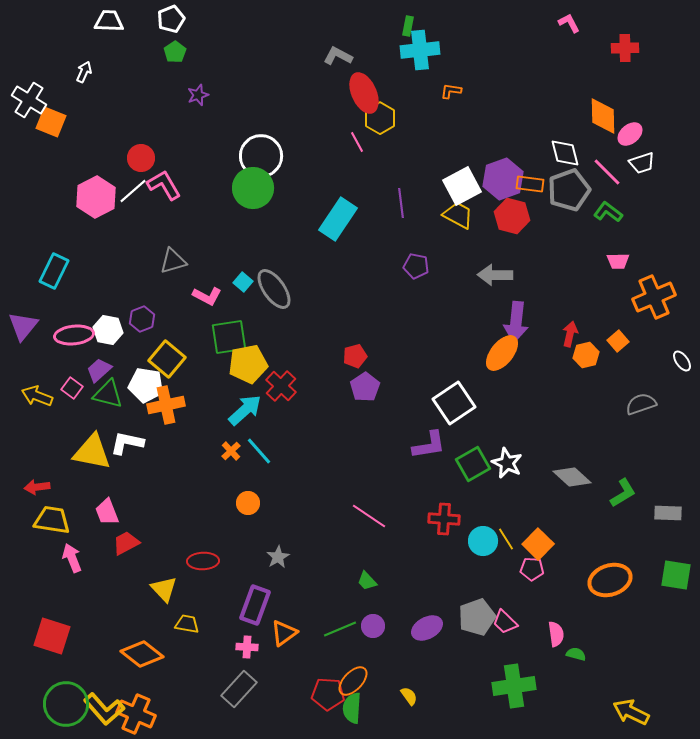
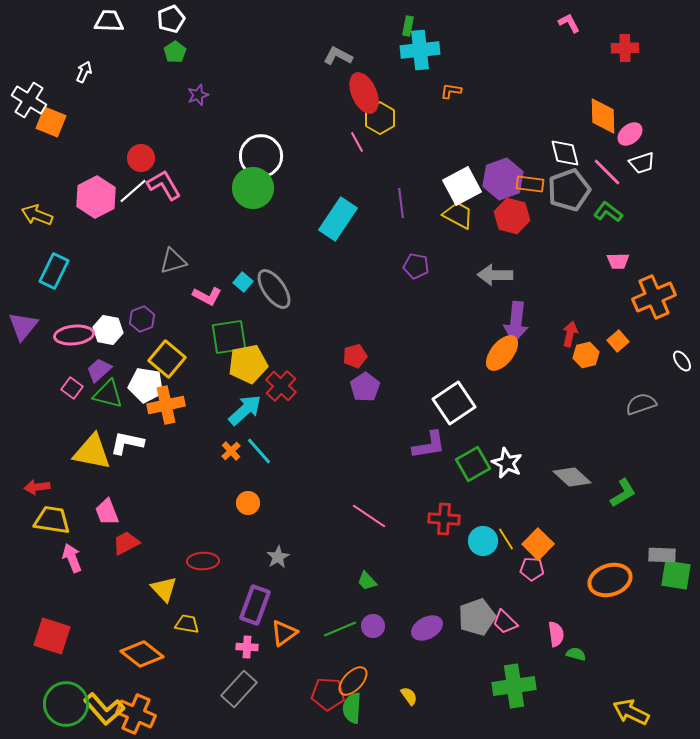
yellow arrow at (37, 396): moved 181 px up
gray rectangle at (668, 513): moved 6 px left, 42 px down
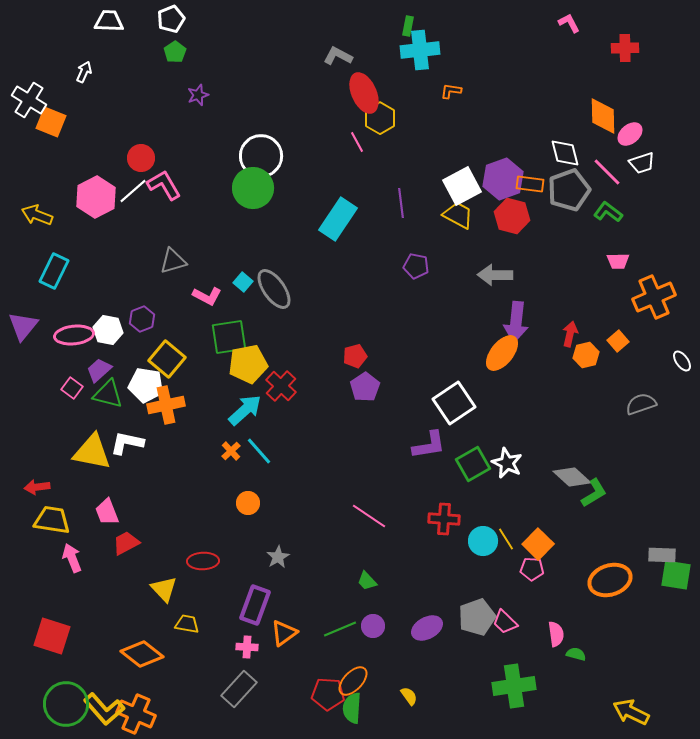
green L-shape at (623, 493): moved 29 px left
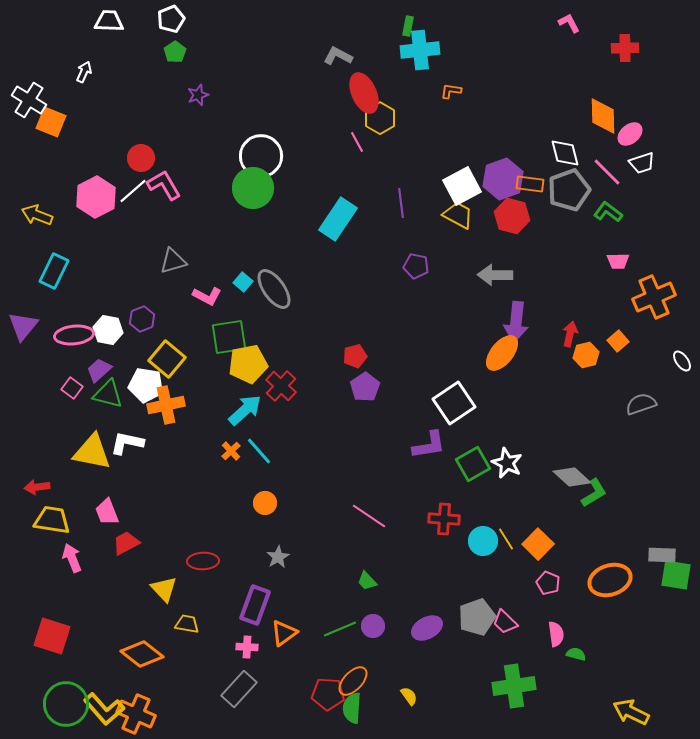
orange circle at (248, 503): moved 17 px right
pink pentagon at (532, 569): moved 16 px right, 14 px down; rotated 20 degrees clockwise
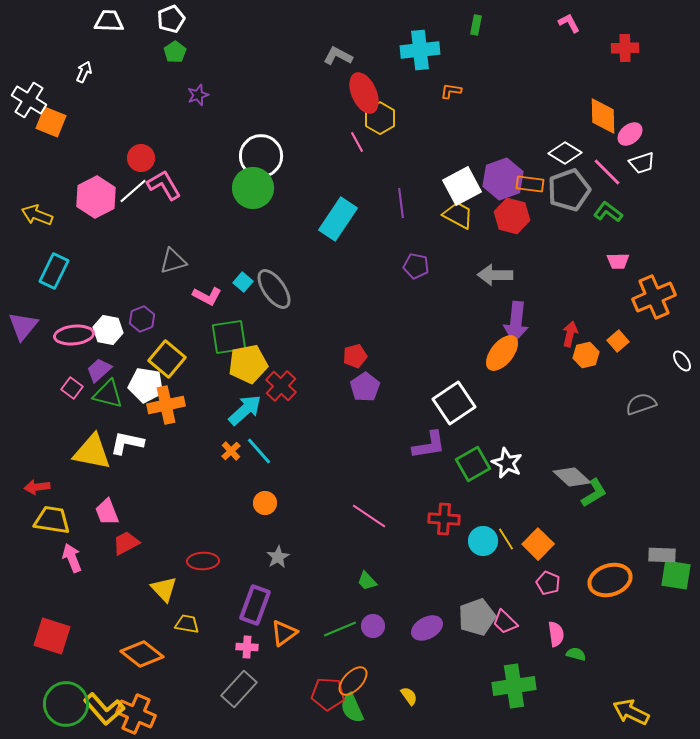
green rectangle at (408, 26): moved 68 px right, 1 px up
white diamond at (565, 153): rotated 44 degrees counterclockwise
green semicircle at (352, 708): rotated 28 degrees counterclockwise
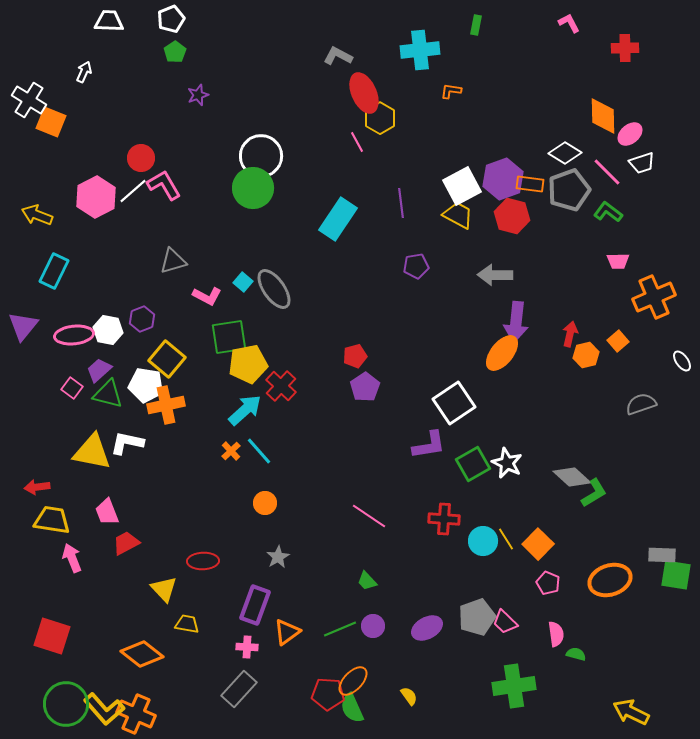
purple pentagon at (416, 266): rotated 20 degrees counterclockwise
orange triangle at (284, 633): moved 3 px right, 1 px up
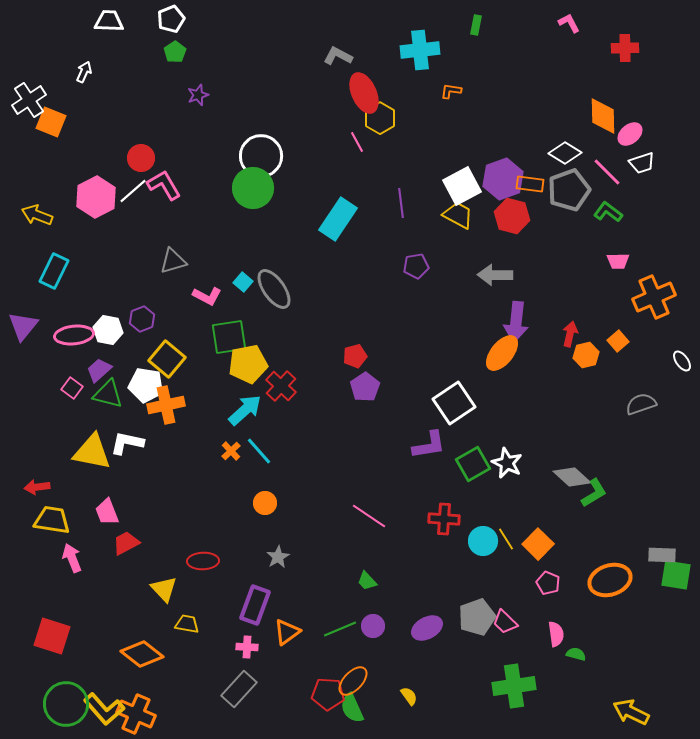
white cross at (29, 100): rotated 24 degrees clockwise
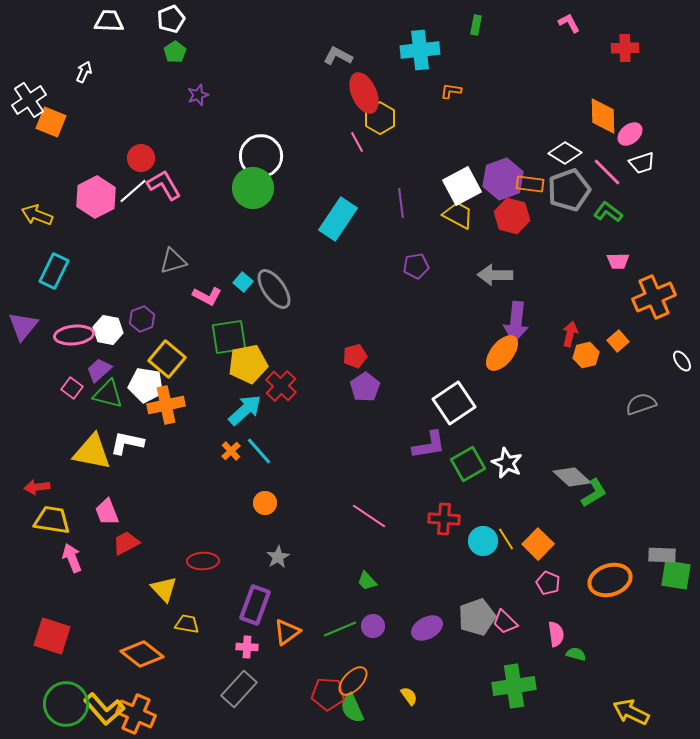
green square at (473, 464): moved 5 px left
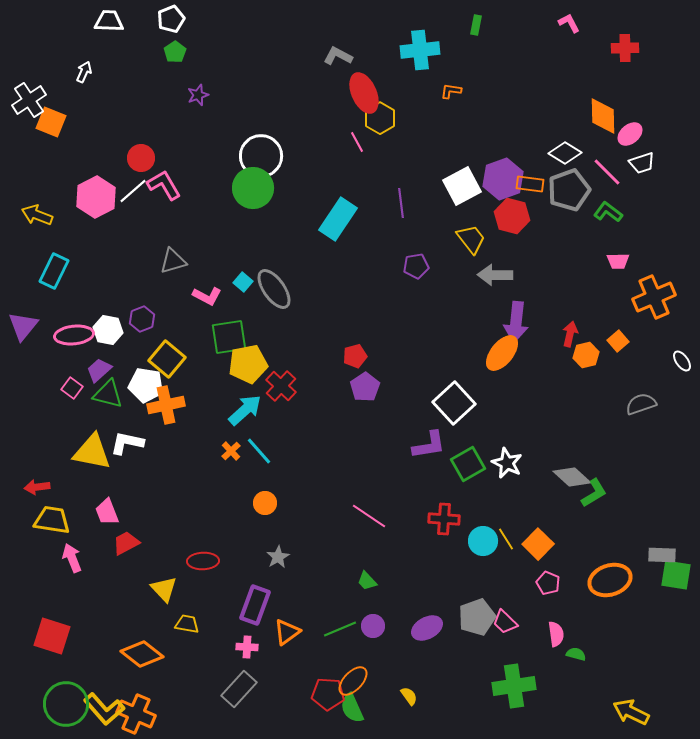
yellow trapezoid at (458, 215): moved 13 px right, 24 px down; rotated 24 degrees clockwise
white square at (454, 403): rotated 9 degrees counterclockwise
